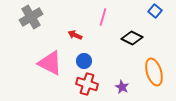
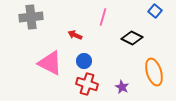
gray cross: rotated 25 degrees clockwise
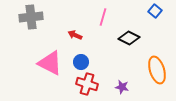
black diamond: moved 3 px left
blue circle: moved 3 px left, 1 px down
orange ellipse: moved 3 px right, 2 px up
purple star: rotated 16 degrees counterclockwise
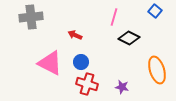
pink line: moved 11 px right
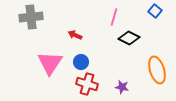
pink triangle: rotated 36 degrees clockwise
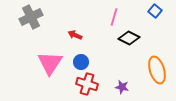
gray cross: rotated 20 degrees counterclockwise
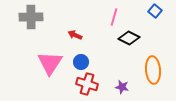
gray cross: rotated 25 degrees clockwise
orange ellipse: moved 4 px left; rotated 12 degrees clockwise
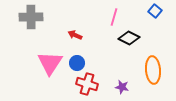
blue circle: moved 4 px left, 1 px down
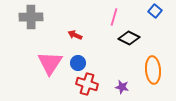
blue circle: moved 1 px right
